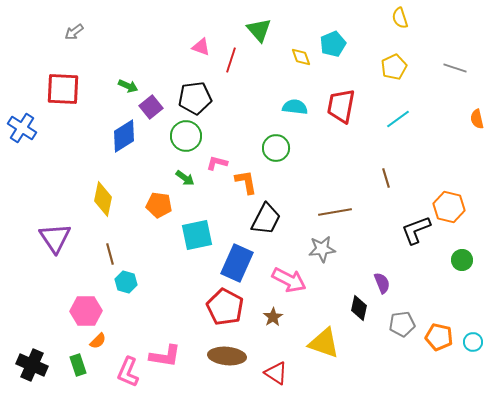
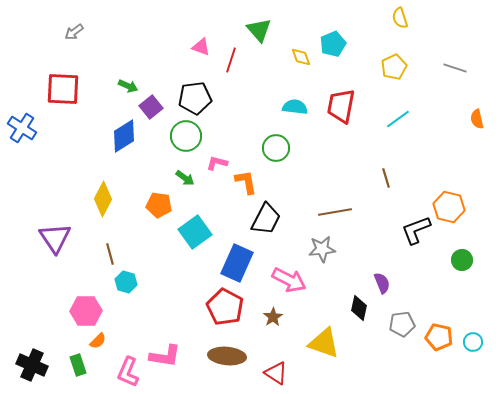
yellow diamond at (103, 199): rotated 16 degrees clockwise
cyan square at (197, 235): moved 2 px left, 3 px up; rotated 24 degrees counterclockwise
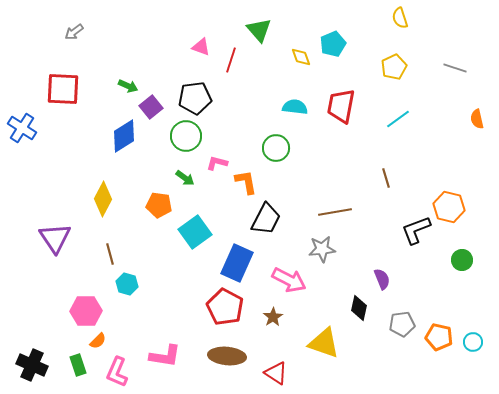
cyan hexagon at (126, 282): moved 1 px right, 2 px down
purple semicircle at (382, 283): moved 4 px up
pink L-shape at (128, 372): moved 11 px left
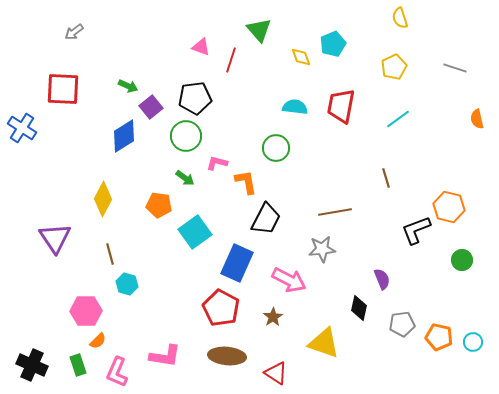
red pentagon at (225, 307): moved 4 px left, 1 px down
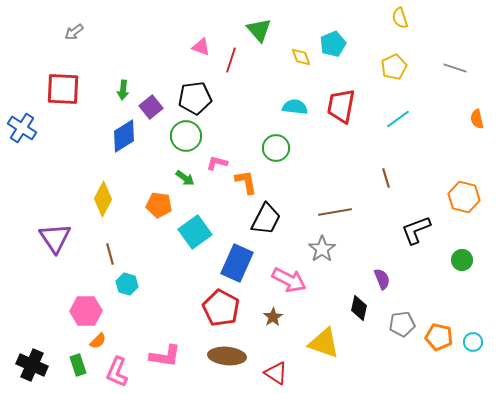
green arrow at (128, 86): moved 5 px left, 4 px down; rotated 72 degrees clockwise
orange hexagon at (449, 207): moved 15 px right, 10 px up
gray star at (322, 249): rotated 28 degrees counterclockwise
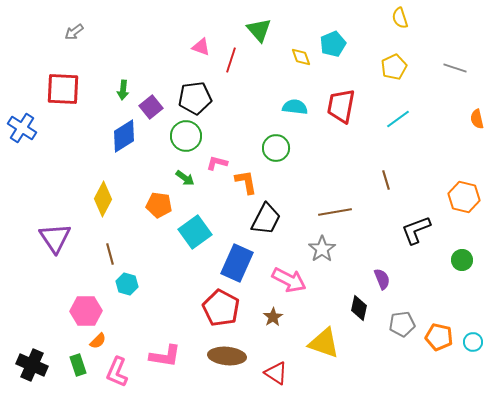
brown line at (386, 178): moved 2 px down
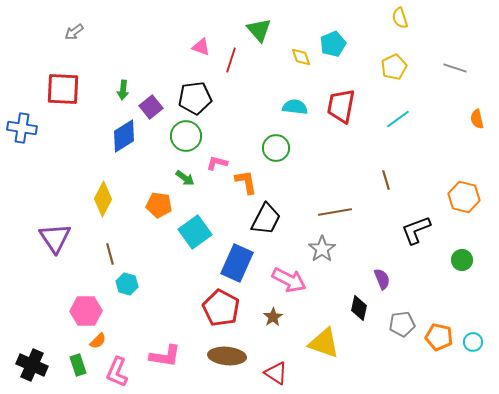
blue cross at (22, 128): rotated 24 degrees counterclockwise
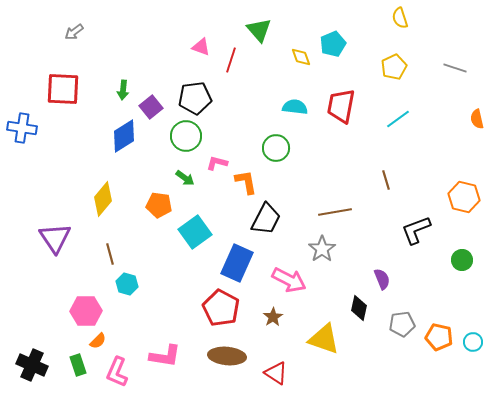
yellow diamond at (103, 199): rotated 12 degrees clockwise
yellow triangle at (324, 343): moved 4 px up
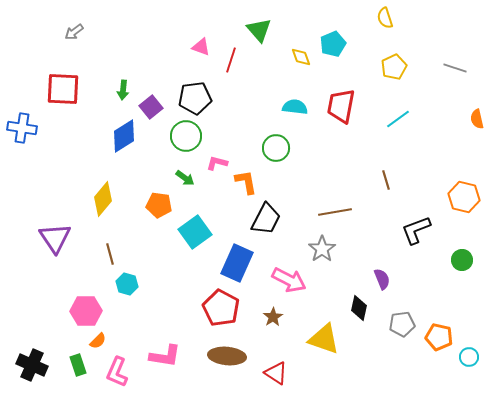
yellow semicircle at (400, 18): moved 15 px left
cyan circle at (473, 342): moved 4 px left, 15 px down
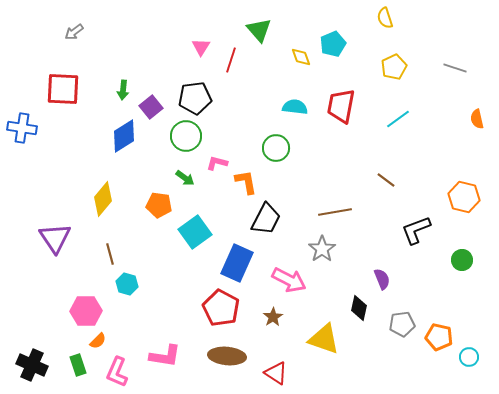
pink triangle at (201, 47): rotated 42 degrees clockwise
brown line at (386, 180): rotated 36 degrees counterclockwise
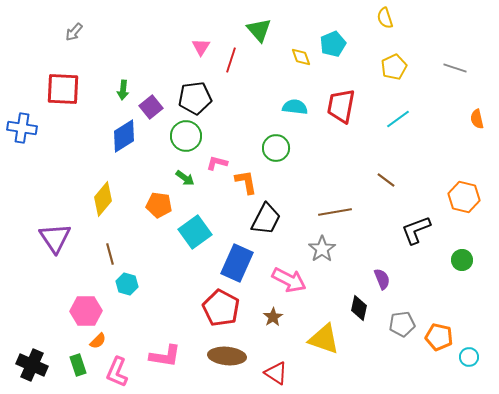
gray arrow at (74, 32): rotated 12 degrees counterclockwise
